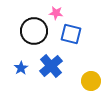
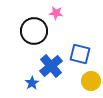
blue square: moved 9 px right, 20 px down
blue star: moved 11 px right, 15 px down
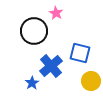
pink star: rotated 24 degrees clockwise
blue square: moved 1 px up
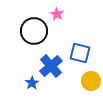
pink star: moved 1 px right, 1 px down
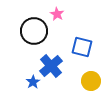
blue square: moved 2 px right, 6 px up
blue star: moved 1 px right, 1 px up
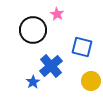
black circle: moved 1 px left, 1 px up
